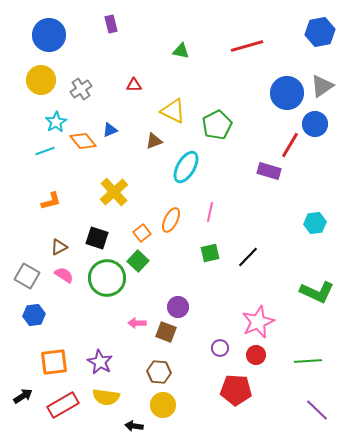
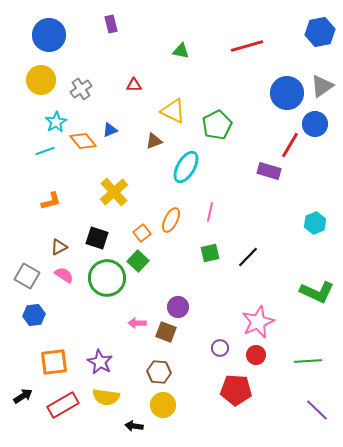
cyan hexagon at (315, 223): rotated 15 degrees counterclockwise
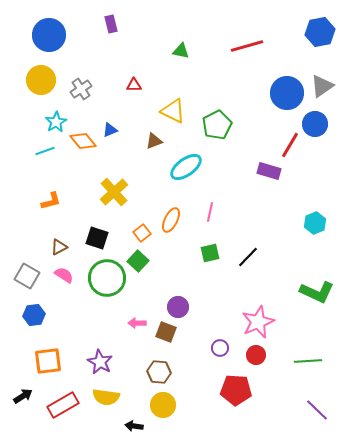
cyan ellipse at (186, 167): rotated 24 degrees clockwise
orange square at (54, 362): moved 6 px left, 1 px up
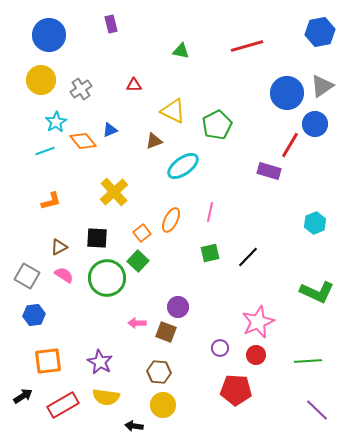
cyan ellipse at (186, 167): moved 3 px left, 1 px up
black square at (97, 238): rotated 15 degrees counterclockwise
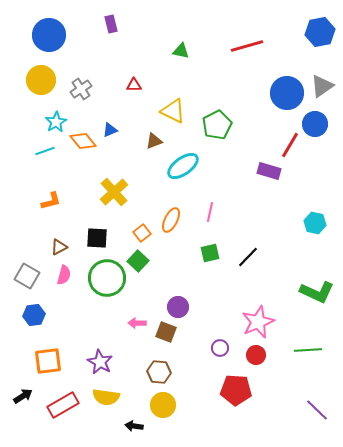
cyan hexagon at (315, 223): rotated 25 degrees counterclockwise
pink semicircle at (64, 275): rotated 72 degrees clockwise
green line at (308, 361): moved 11 px up
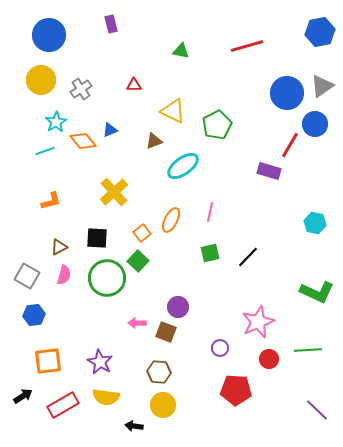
red circle at (256, 355): moved 13 px right, 4 px down
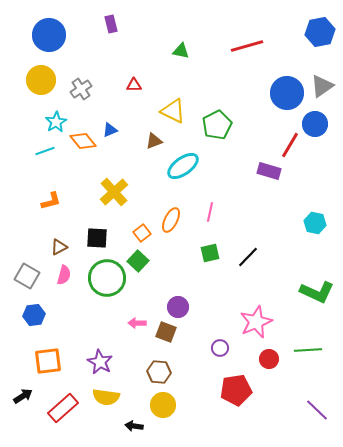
pink star at (258, 322): moved 2 px left
red pentagon at (236, 390): rotated 12 degrees counterclockwise
red rectangle at (63, 405): moved 3 px down; rotated 12 degrees counterclockwise
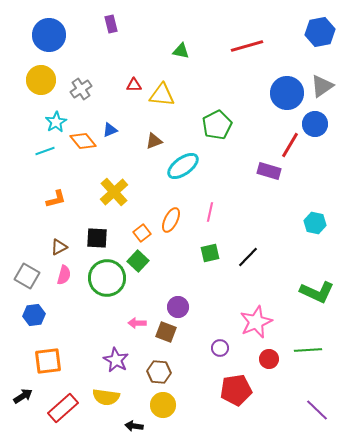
yellow triangle at (173, 111): moved 11 px left, 16 px up; rotated 20 degrees counterclockwise
orange L-shape at (51, 201): moved 5 px right, 2 px up
purple star at (100, 362): moved 16 px right, 2 px up
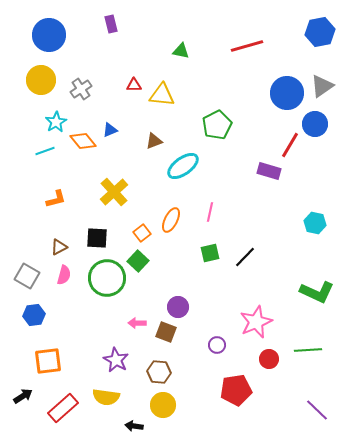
black line at (248, 257): moved 3 px left
purple circle at (220, 348): moved 3 px left, 3 px up
